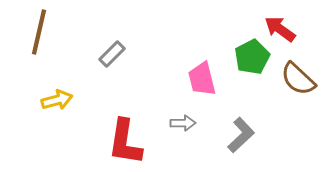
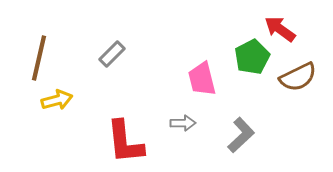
brown line: moved 26 px down
brown semicircle: moved 2 px up; rotated 69 degrees counterclockwise
red L-shape: rotated 15 degrees counterclockwise
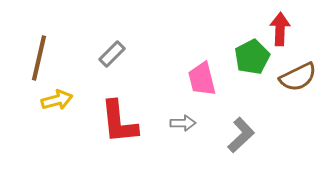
red arrow: rotated 56 degrees clockwise
red L-shape: moved 6 px left, 20 px up
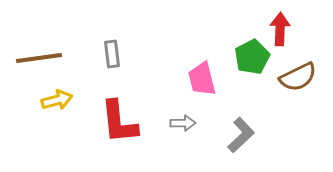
gray rectangle: rotated 52 degrees counterclockwise
brown line: rotated 69 degrees clockwise
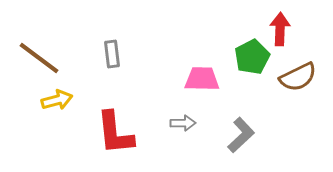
brown line: rotated 45 degrees clockwise
pink trapezoid: rotated 105 degrees clockwise
red L-shape: moved 4 px left, 11 px down
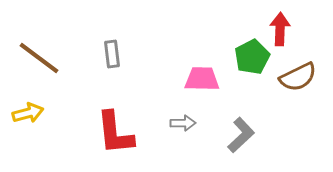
yellow arrow: moved 29 px left, 13 px down
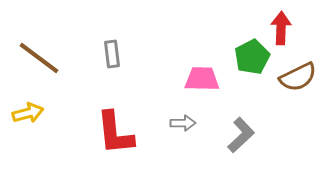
red arrow: moved 1 px right, 1 px up
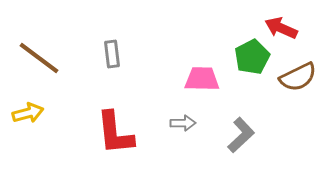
red arrow: rotated 68 degrees counterclockwise
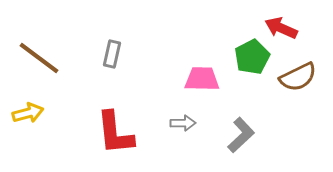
gray rectangle: rotated 20 degrees clockwise
